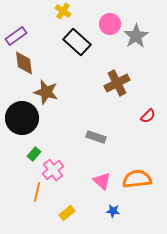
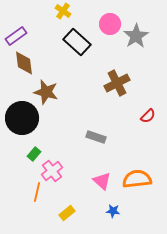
pink cross: moved 1 px left, 1 px down
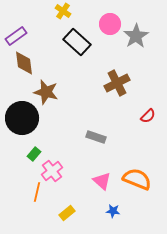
orange semicircle: rotated 28 degrees clockwise
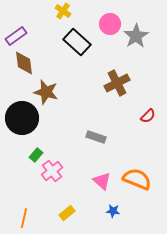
green rectangle: moved 2 px right, 1 px down
orange line: moved 13 px left, 26 px down
